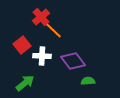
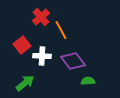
orange line: moved 8 px right; rotated 18 degrees clockwise
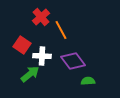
red square: rotated 18 degrees counterclockwise
green arrow: moved 5 px right, 9 px up
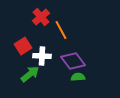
red square: moved 1 px right, 1 px down; rotated 24 degrees clockwise
green semicircle: moved 10 px left, 4 px up
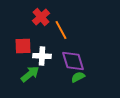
red square: rotated 30 degrees clockwise
purple diamond: rotated 20 degrees clockwise
green semicircle: rotated 24 degrees counterclockwise
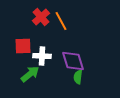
orange line: moved 9 px up
green semicircle: rotated 56 degrees counterclockwise
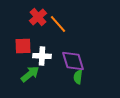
red cross: moved 3 px left
orange line: moved 3 px left, 3 px down; rotated 12 degrees counterclockwise
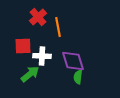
orange line: moved 3 px down; rotated 30 degrees clockwise
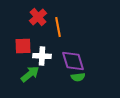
green semicircle: rotated 104 degrees counterclockwise
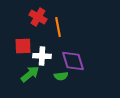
red cross: rotated 18 degrees counterclockwise
green semicircle: moved 17 px left, 1 px up
